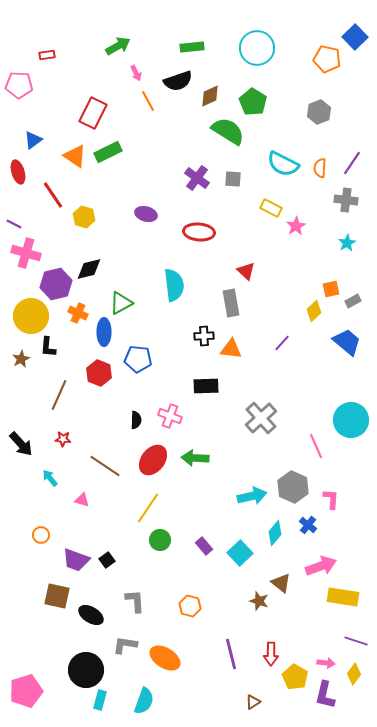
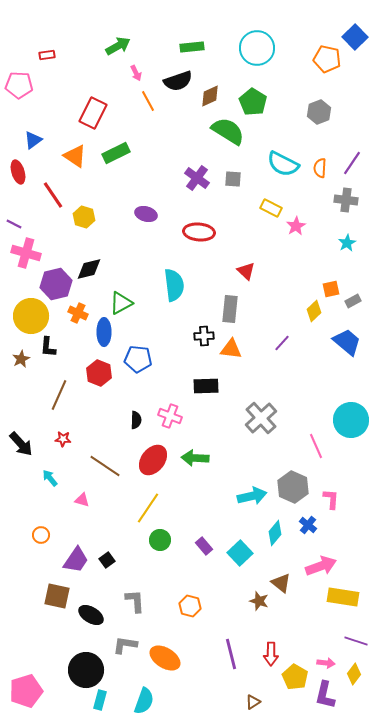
green rectangle at (108, 152): moved 8 px right, 1 px down
gray rectangle at (231, 303): moved 1 px left, 6 px down; rotated 16 degrees clockwise
purple trapezoid at (76, 560): rotated 76 degrees counterclockwise
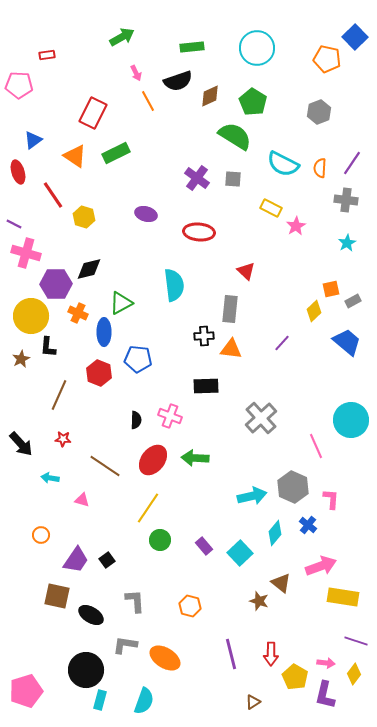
green arrow at (118, 46): moved 4 px right, 9 px up
green semicircle at (228, 131): moved 7 px right, 5 px down
purple hexagon at (56, 284): rotated 12 degrees clockwise
cyan arrow at (50, 478): rotated 42 degrees counterclockwise
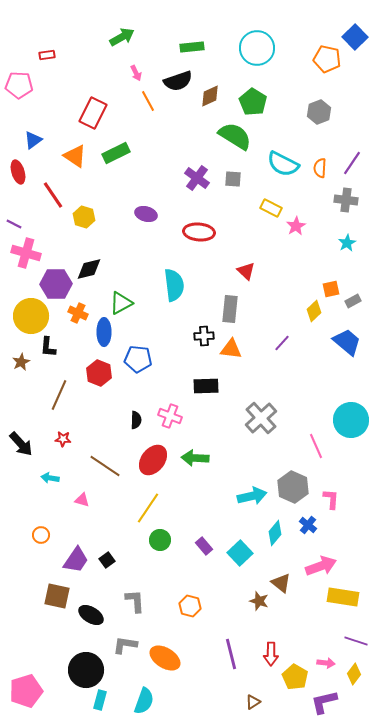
brown star at (21, 359): moved 3 px down
purple L-shape at (325, 695): moved 1 px left, 7 px down; rotated 64 degrees clockwise
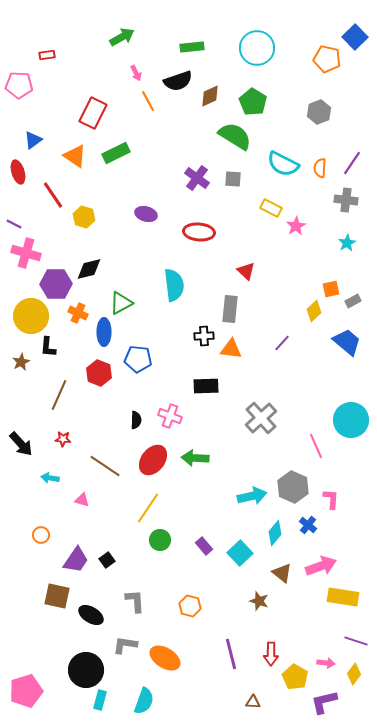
brown triangle at (281, 583): moved 1 px right, 10 px up
brown triangle at (253, 702): rotated 35 degrees clockwise
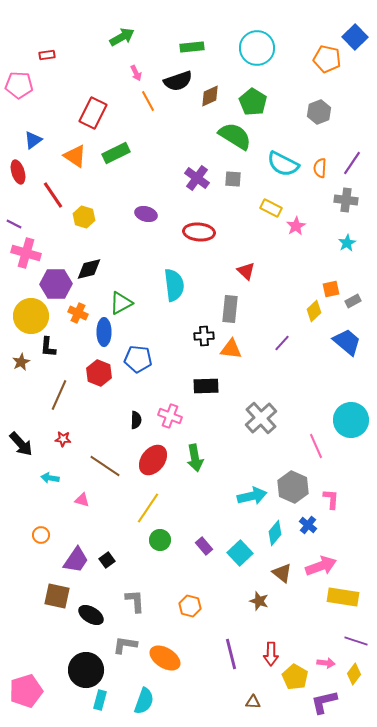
green arrow at (195, 458): rotated 104 degrees counterclockwise
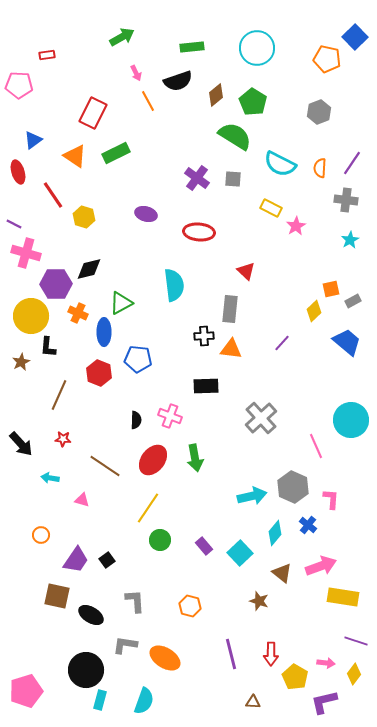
brown diamond at (210, 96): moved 6 px right, 1 px up; rotated 15 degrees counterclockwise
cyan semicircle at (283, 164): moved 3 px left
cyan star at (347, 243): moved 3 px right, 3 px up
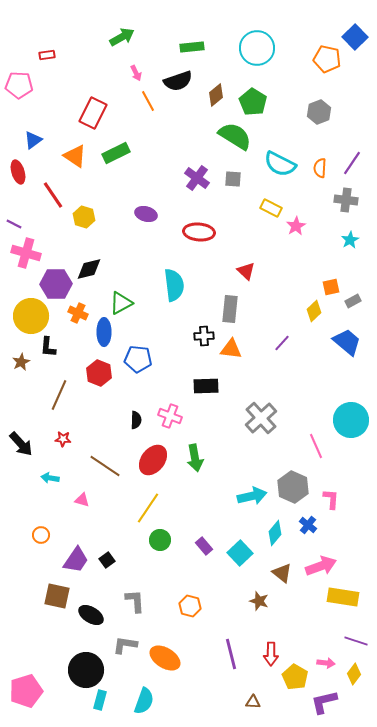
orange square at (331, 289): moved 2 px up
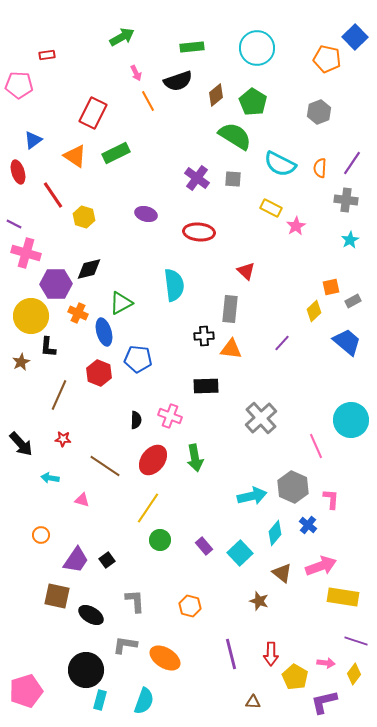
blue ellipse at (104, 332): rotated 16 degrees counterclockwise
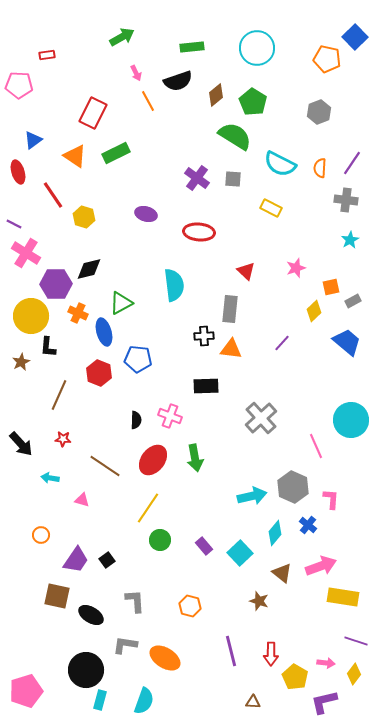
pink star at (296, 226): moved 42 px down; rotated 12 degrees clockwise
pink cross at (26, 253): rotated 16 degrees clockwise
purple line at (231, 654): moved 3 px up
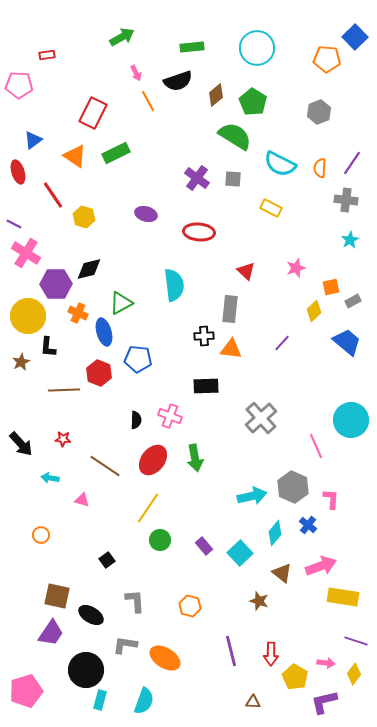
orange pentagon at (327, 59): rotated 8 degrees counterclockwise
yellow circle at (31, 316): moved 3 px left
brown line at (59, 395): moved 5 px right, 5 px up; rotated 64 degrees clockwise
purple trapezoid at (76, 560): moved 25 px left, 73 px down
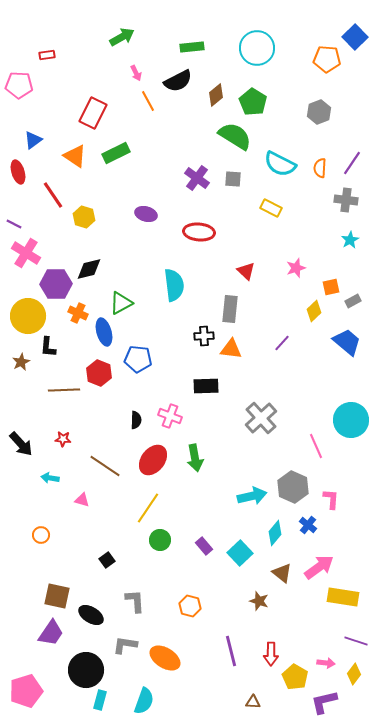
black semicircle at (178, 81): rotated 8 degrees counterclockwise
pink arrow at (321, 566): moved 2 px left, 1 px down; rotated 16 degrees counterclockwise
